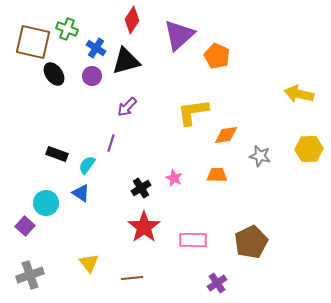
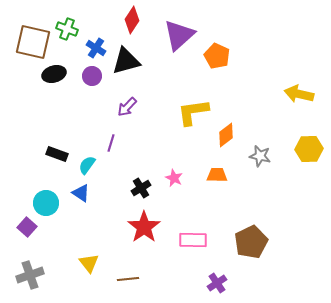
black ellipse: rotated 70 degrees counterclockwise
orange diamond: rotated 30 degrees counterclockwise
purple square: moved 2 px right, 1 px down
brown line: moved 4 px left, 1 px down
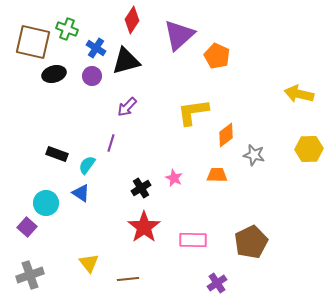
gray star: moved 6 px left, 1 px up
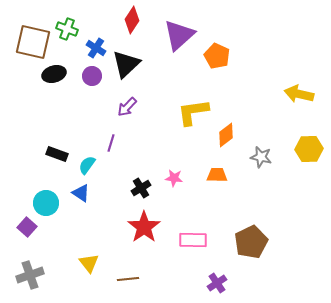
black triangle: moved 3 px down; rotated 28 degrees counterclockwise
gray star: moved 7 px right, 2 px down
pink star: rotated 18 degrees counterclockwise
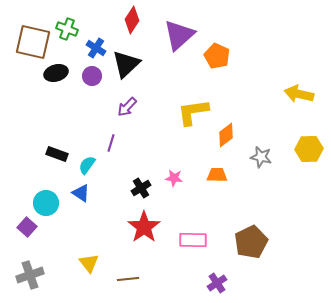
black ellipse: moved 2 px right, 1 px up
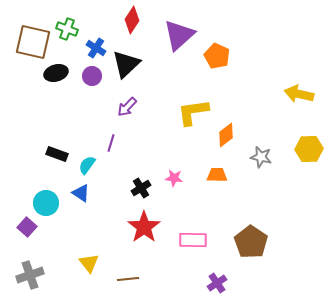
brown pentagon: rotated 12 degrees counterclockwise
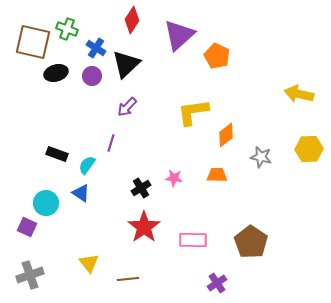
purple square: rotated 18 degrees counterclockwise
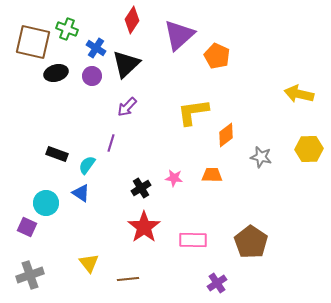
orange trapezoid: moved 5 px left
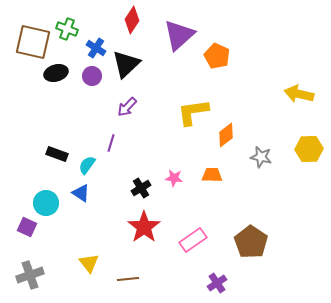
pink rectangle: rotated 36 degrees counterclockwise
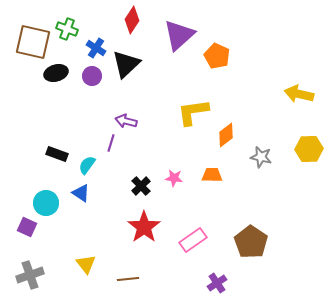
purple arrow: moved 1 px left, 14 px down; rotated 60 degrees clockwise
black cross: moved 2 px up; rotated 12 degrees counterclockwise
yellow triangle: moved 3 px left, 1 px down
